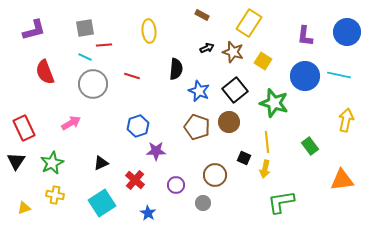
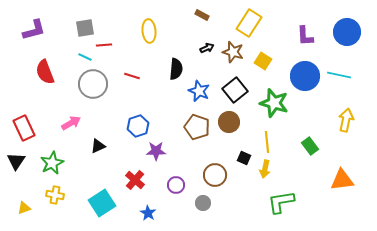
purple L-shape at (305, 36): rotated 10 degrees counterclockwise
black triangle at (101, 163): moved 3 px left, 17 px up
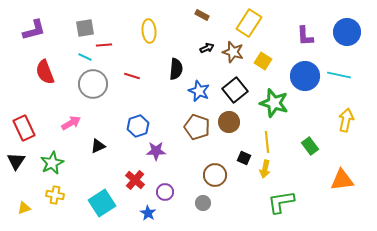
purple circle at (176, 185): moved 11 px left, 7 px down
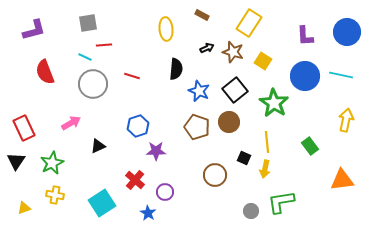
gray square at (85, 28): moved 3 px right, 5 px up
yellow ellipse at (149, 31): moved 17 px right, 2 px up
cyan line at (339, 75): moved 2 px right
green star at (274, 103): rotated 16 degrees clockwise
gray circle at (203, 203): moved 48 px right, 8 px down
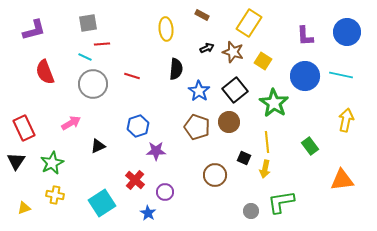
red line at (104, 45): moved 2 px left, 1 px up
blue star at (199, 91): rotated 10 degrees clockwise
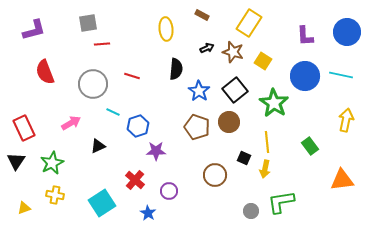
cyan line at (85, 57): moved 28 px right, 55 px down
purple circle at (165, 192): moved 4 px right, 1 px up
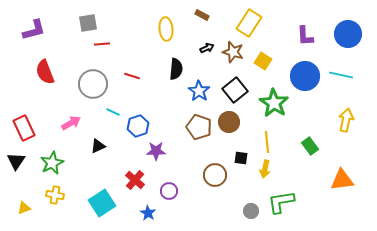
blue circle at (347, 32): moved 1 px right, 2 px down
brown pentagon at (197, 127): moved 2 px right
black square at (244, 158): moved 3 px left; rotated 16 degrees counterclockwise
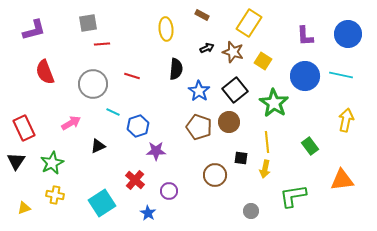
green L-shape at (281, 202): moved 12 px right, 6 px up
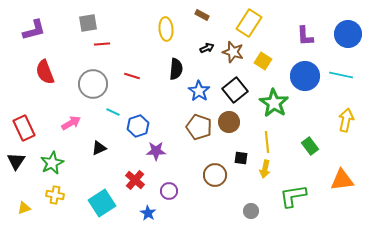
black triangle at (98, 146): moved 1 px right, 2 px down
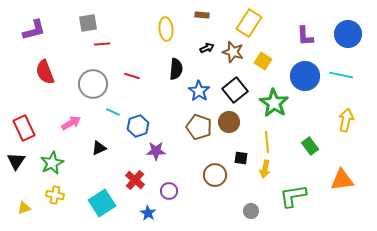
brown rectangle at (202, 15): rotated 24 degrees counterclockwise
